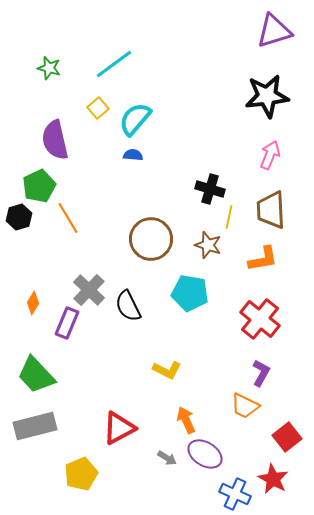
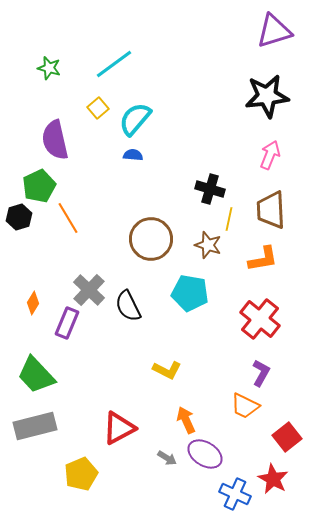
yellow line: moved 2 px down
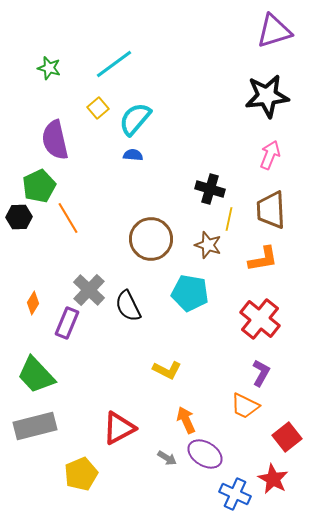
black hexagon: rotated 15 degrees clockwise
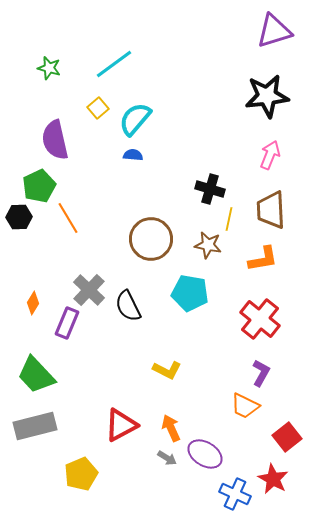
brown star: rotated 8 degrees counterclockwise
orange arrow: moved 15 px left, 8 px down
red triangle: moved 2 px right, 3 px up
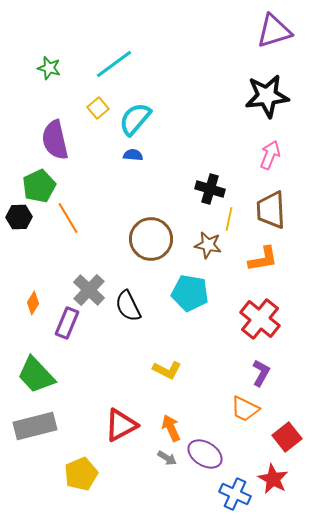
orange trapezoid: moved 3 px down
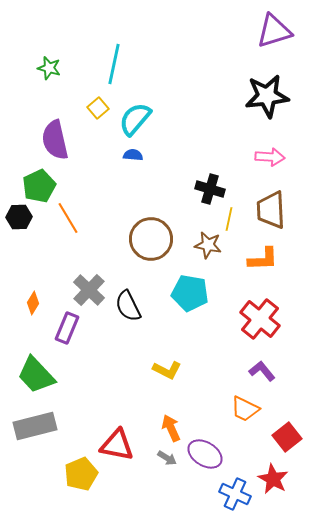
cyan line: rotated 42 degrees counterclockwise
pink arrow: moved 2 px down; rotated 72 degrees clockwise
orange L-shape: rotated 8 degrees clockwise
purple rectangle: moved 5 px down
purple L-shape: moved 1 px right, 2 px up; rotated 68 degrees counterclockwise
red triangle: moved 4 px left, 20 px down; rotated 39 degrees clockwise
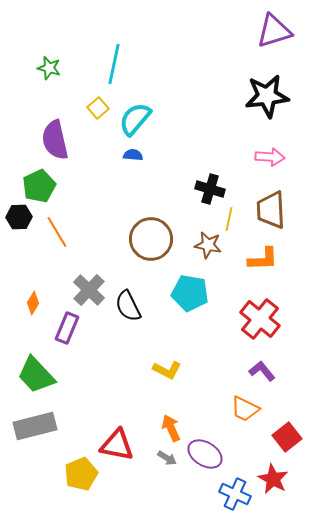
orange line: moved 11 px left, 14 px down
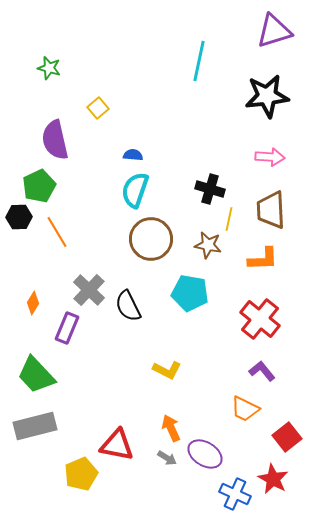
cyan line: moved 85 px right, 3 px up
cyan semicircle: moved 71 px down; rotated 21 degrees counterclockwise
